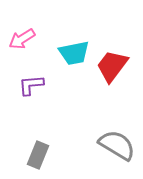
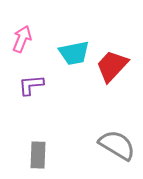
pink arrow: rotated 144 degrees clockwise
red trapezoid: rotated 6 degrees clockwise
gray rectangle: rotated 20 degrees counterclockwise
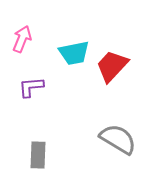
purple L-shape: moved 2 px down
gray semicircle: moved 1 px right, 6 px up
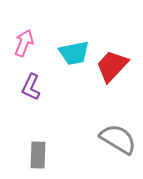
pink arrow: moved 2 px right, 4 px down
purple L-shape: rotated 60 degrees counterclockwise
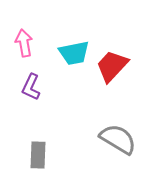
pink arrow: rotated 32 degrees counterclockwise
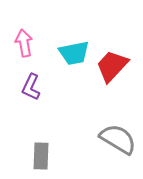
gray rectangle: moved 3 px right, 1 px down
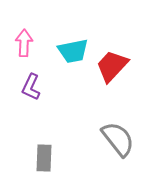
pink arrow: rotated 12 degrees clockwise
cyan trapezoid: moved 1 px left, 2 px up
gray semicircle: rotated 21 degrees clockwise
gray rectangle: moved 3 px right, 2 px down
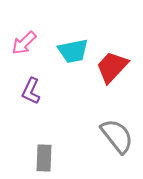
pink arrow: rotated 136 degrees counterclockwise
red trapezoid: moved 1 px down
purple L-shape: moved 4 px down
gray semicircle: moved 1 px left, 3 px up
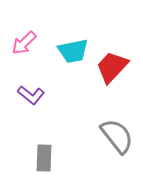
purple L-shape: moved 4 px down; rotated 76 degrees counterclockwise
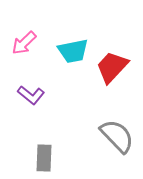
gray semicircle: rotated 6 degrees counterclockwise
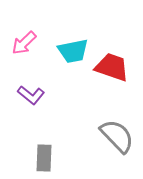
red trapezoid: rotated 66 degrees clockwise
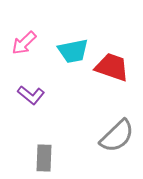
gray semicircle: rotated 90 degrees clockwise
